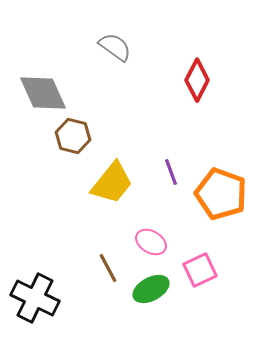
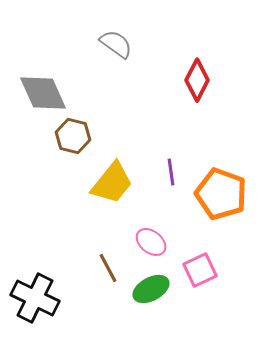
gray semicircle: moved 1 px right, 3 px up
purple line: rotated 12 degrees clockwise
pink ellipse: rotated 8 degrees clockwise
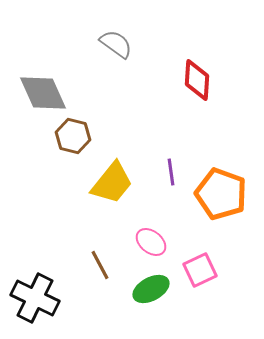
red diamond: rotated 24 degrees counterclockwise
brown line: moved 8 px left, 3 px up
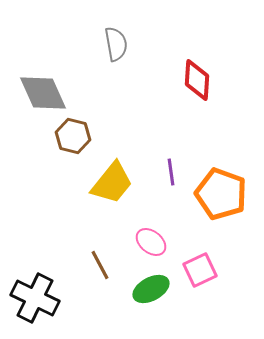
gray semicircle: rotated 44 degrees clockwise
